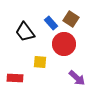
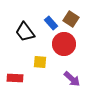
purple arrow: moved 5 px left, 1 px down
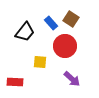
black trapezoid: rotated 105 degrees counterclockwise
red circle: moved 1 px right, 2 px down
red rectangle: moved 4 px down
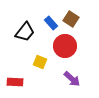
yellow square: rotated 16 degrees clockwise
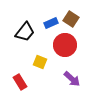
blue rectangle: rotated 72 degrees counterclockwise
red circle: moved 1 px up
red rectangle: moved 5 px right; rotated 56 degrees clockwise
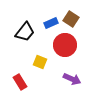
purple arrow: rotated 18 degrees counterclockwise
